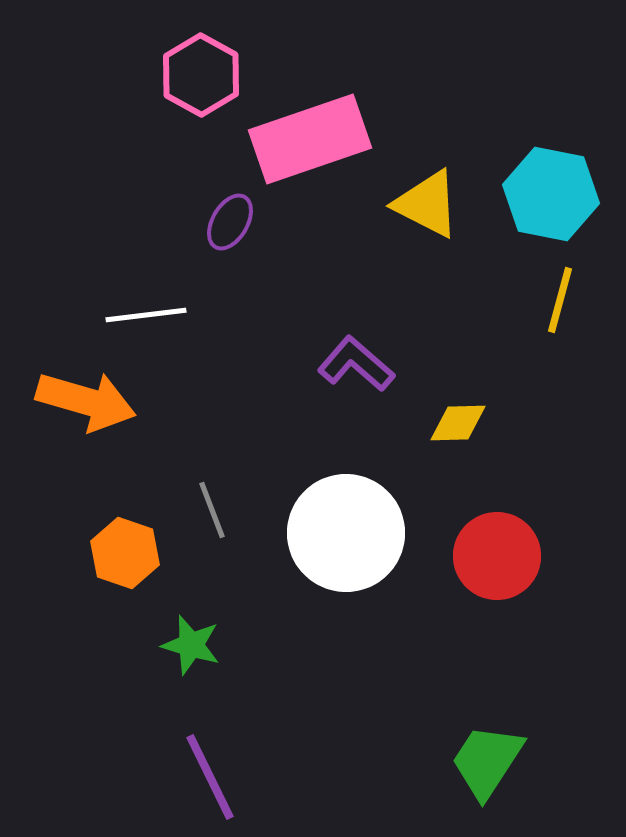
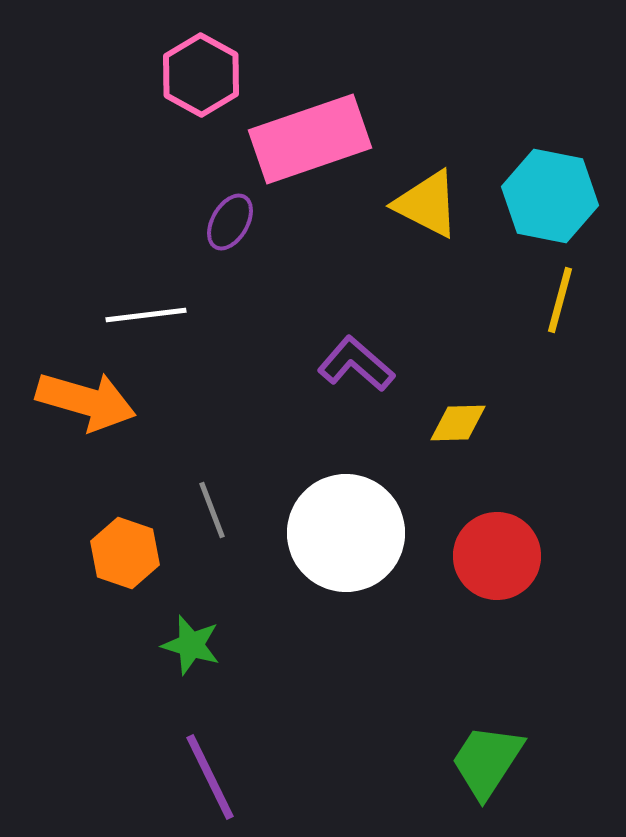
cyan hexagon: moved 1 px left, 2 px down
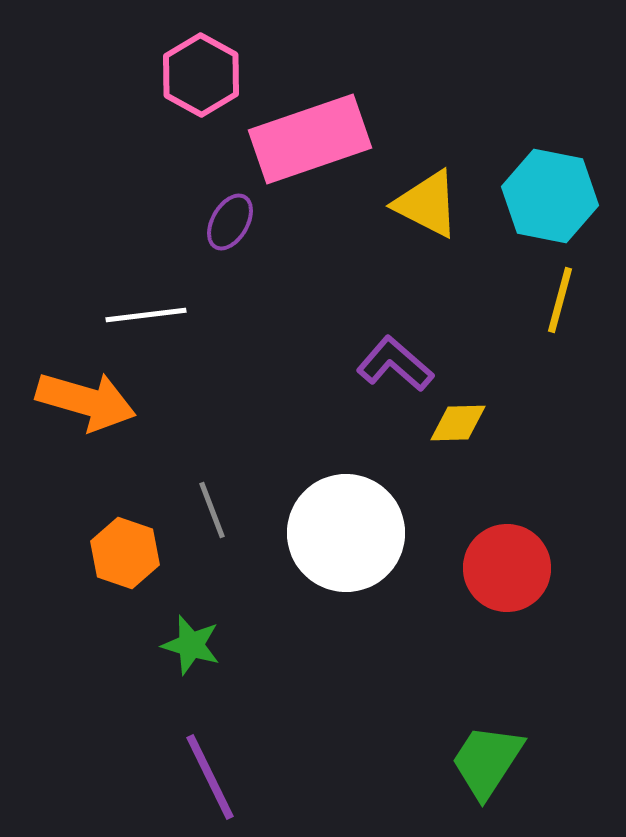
purple L-shape: moved 39 px right
red circle: moved 10 px right, 12 px down
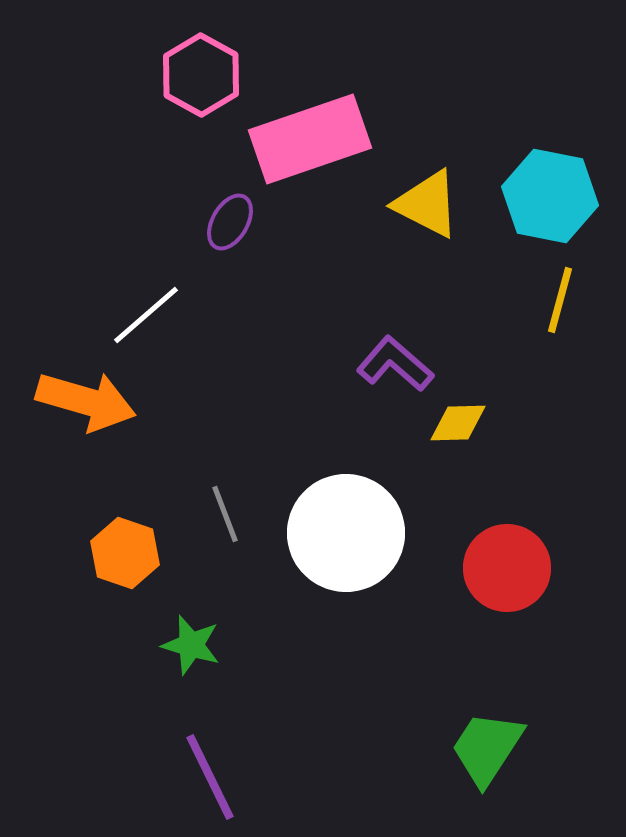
white line: rotated 34 degrees counterclockwise
gray line: moved 13 px right, 4 px down
green trapezoid: moved 13 px up
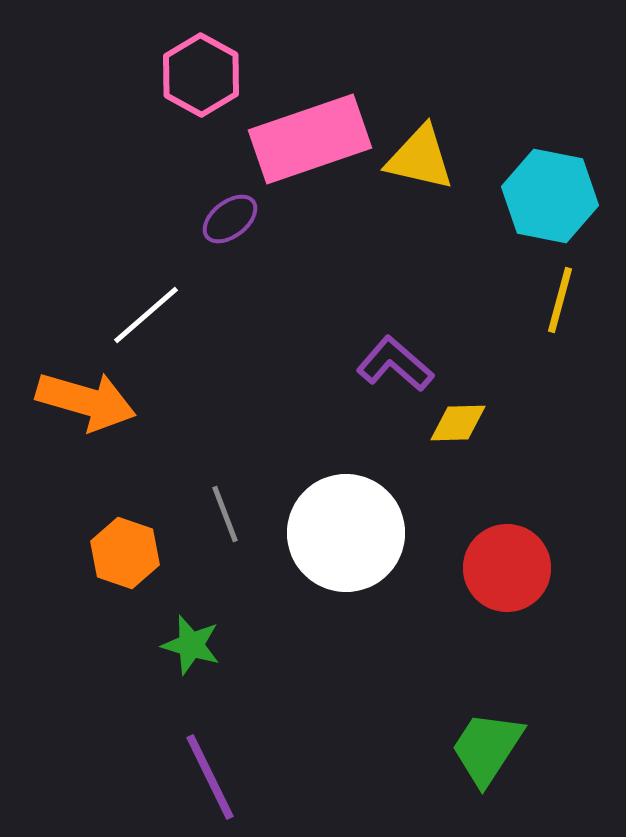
yellow triangle: moved 7 px left, 46 px up; rotated 14 degrees counterclockwise
purple ellipse: moved 3 px up; rotated 22 degrees clockwise
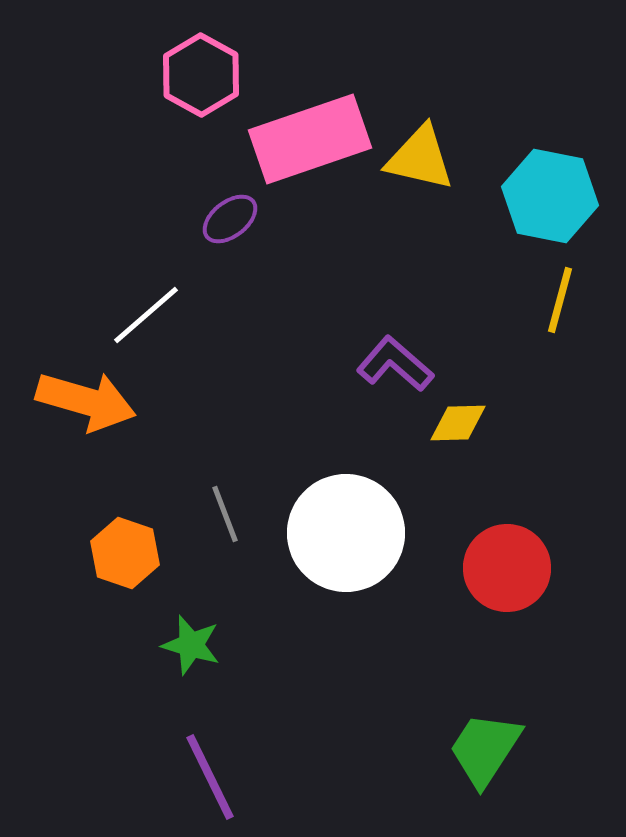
green trapezoid: moved 2 px left, 1 px down
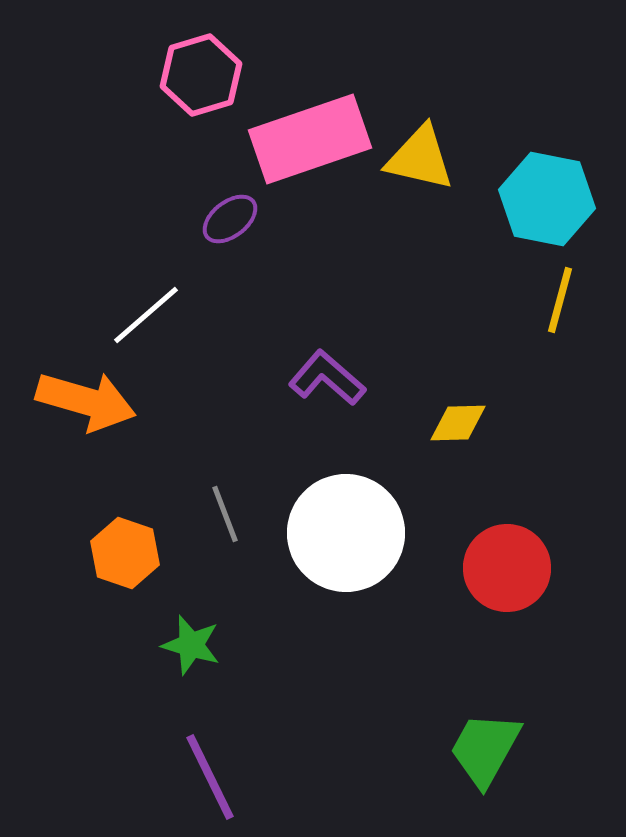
pink hexagon: rotated 14 degrees clockwise
cyan hexagon: moved 3 px left, 3 px down
purple L-shape: moved 68 px left, 14 px down
green trapezoid: rotated 4 degrees counterclockwise
